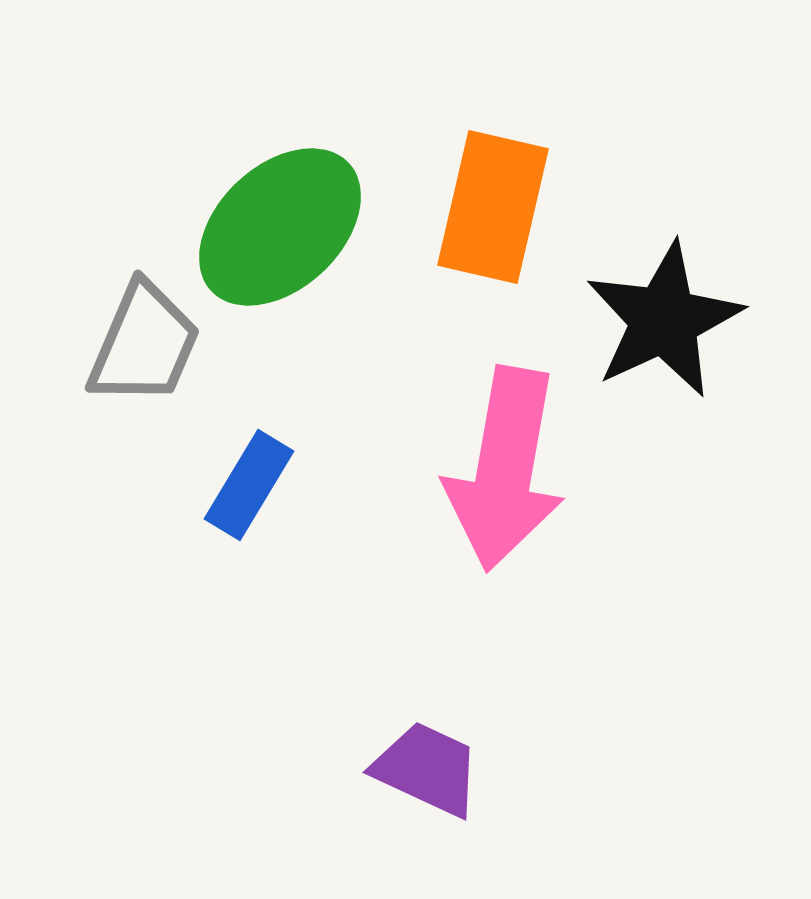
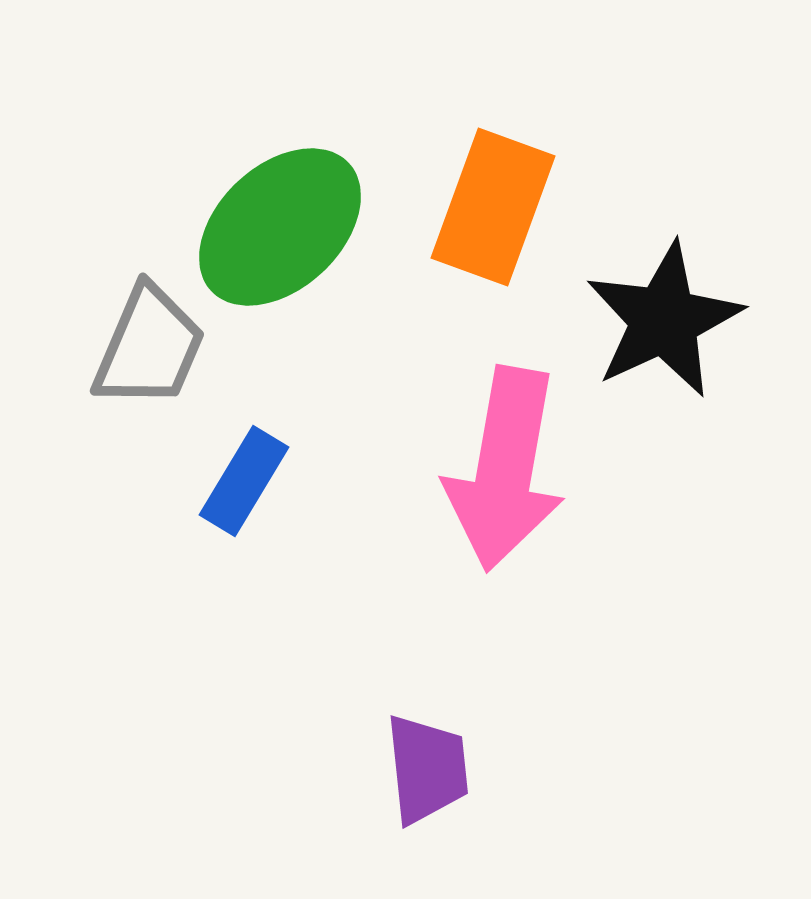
orange rectangle: rotated 7 degrees clockwise
gray trapezoid: moved 5 px right, 3 px down
blue rectangle: moved 5 px left, 4 px up
purple trapezoid: rotated 59 degrees clockwise
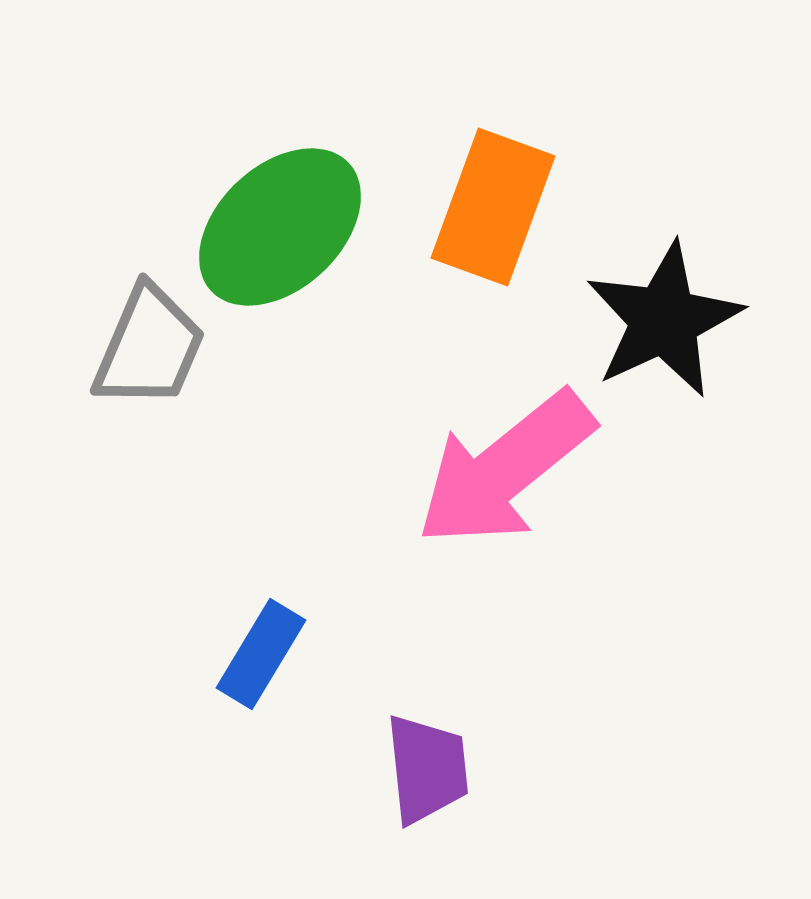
pink arrow: rotated 41 degrees clockwise
blue rectangle: moved 17 px right, 173 px down
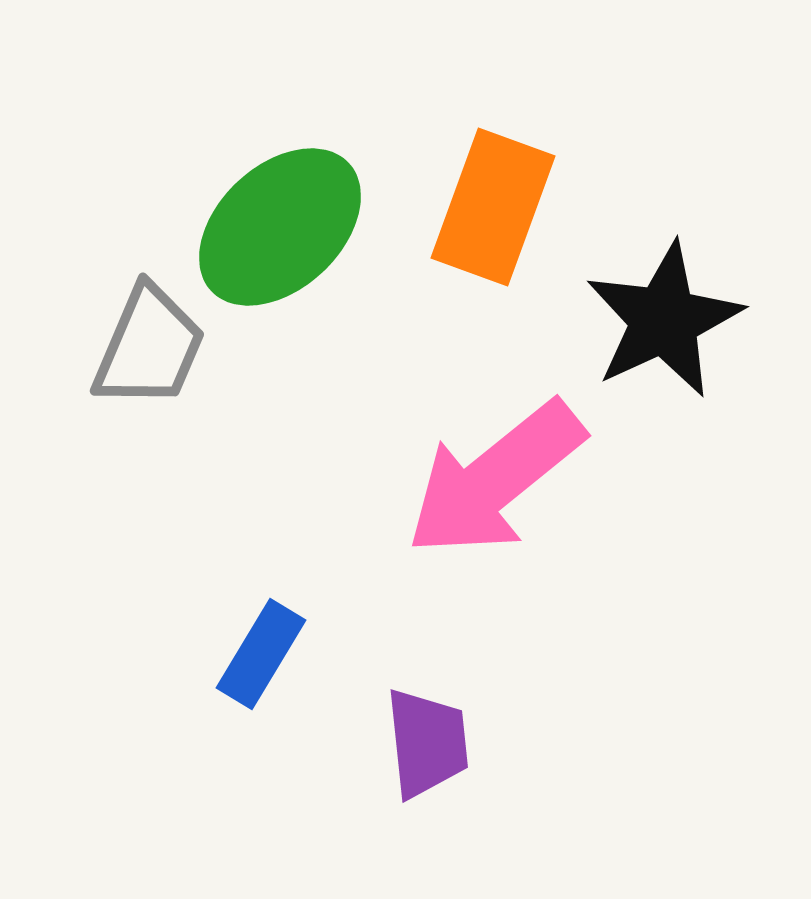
pink arrow: moved 10 px left, 10 px down
purple trapezoid: moved 26 px up
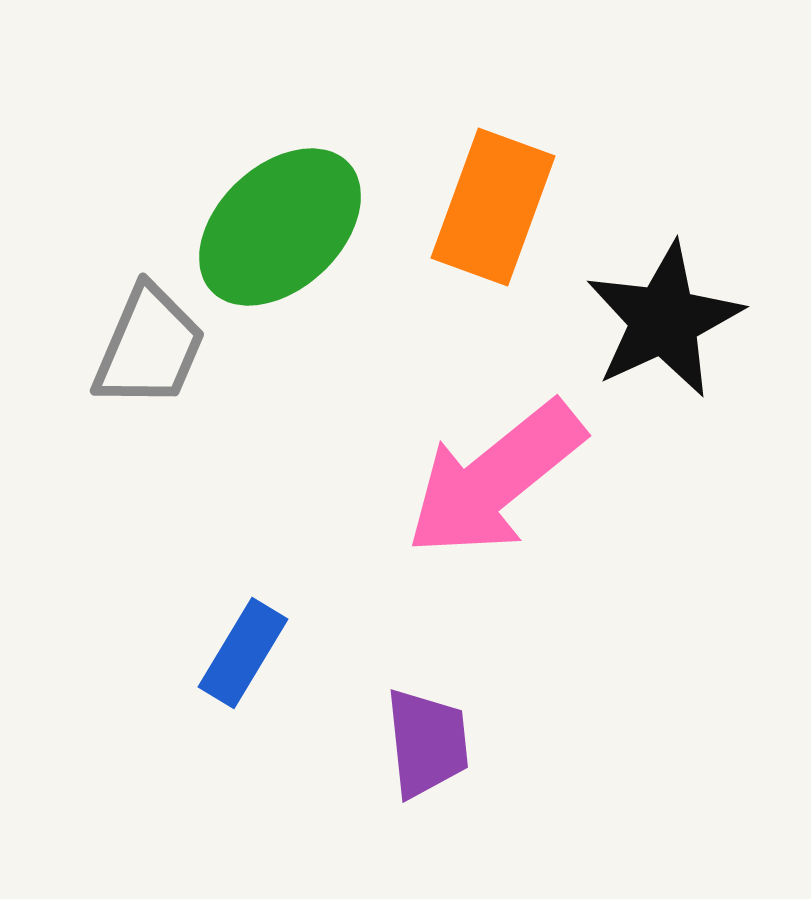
blue rectangle: moved 18 px left, 1 px up
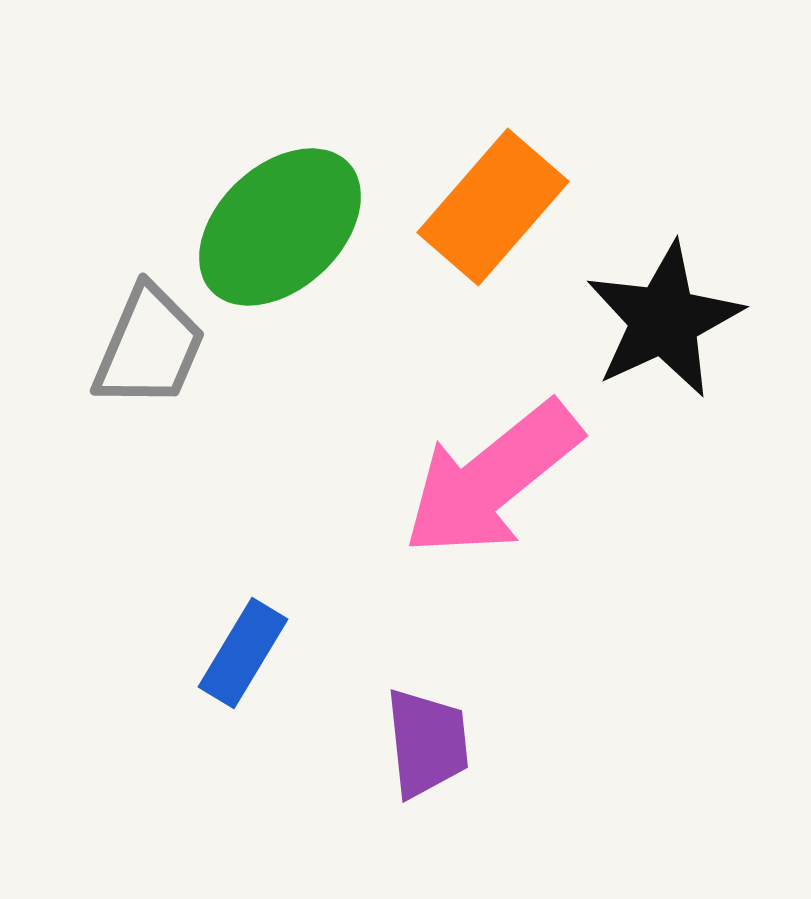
orange rectangle: rotated 21 degrees clockwise
pink arrow: moved 3 px left
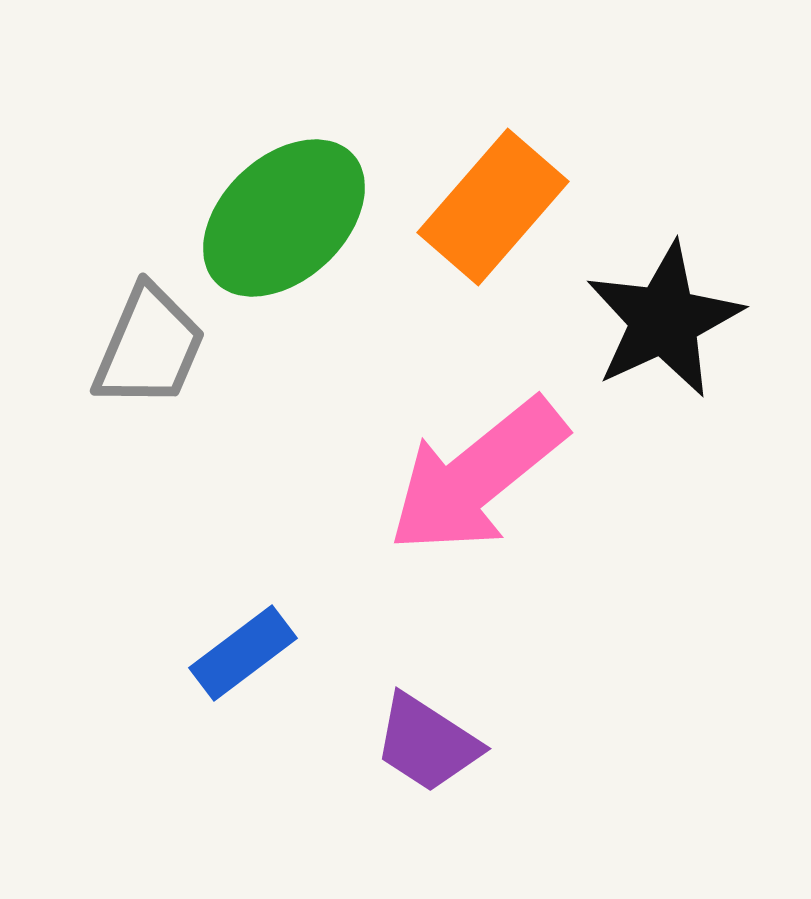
green ellipse: moved 4 px right, 9 px up
pink arrow: moved 15 px left, 3 px up
blue rectangle: rotated 22 degrees clockwise
purple trapezoid: rotated 129 degrees clockwise
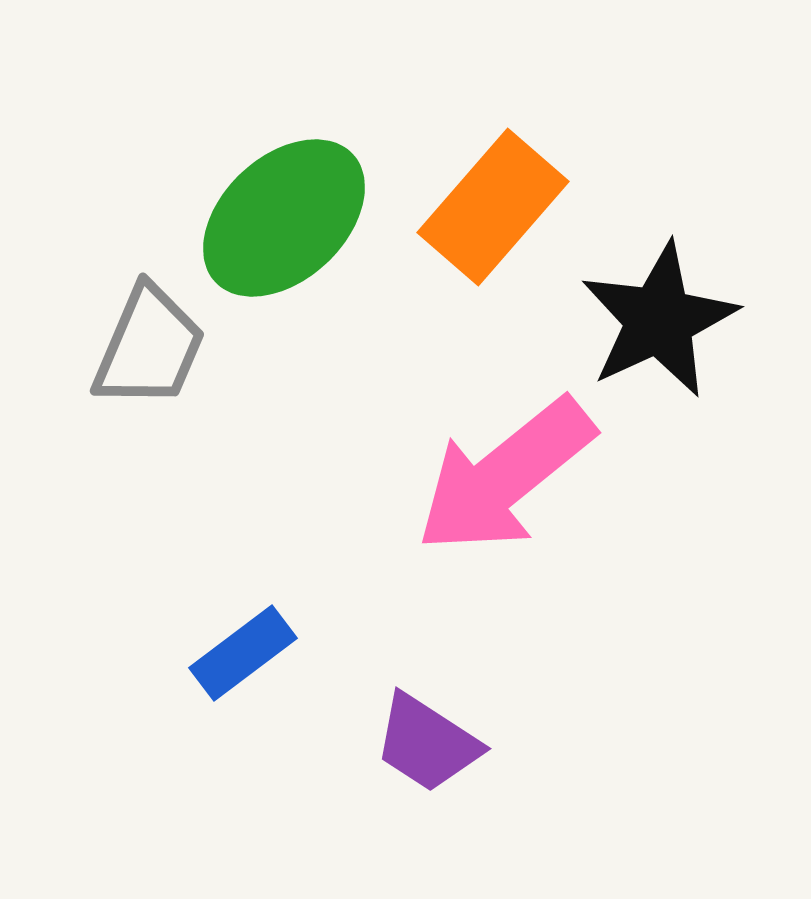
black star: moved 5 px left
pink arrow: moved 28 px right
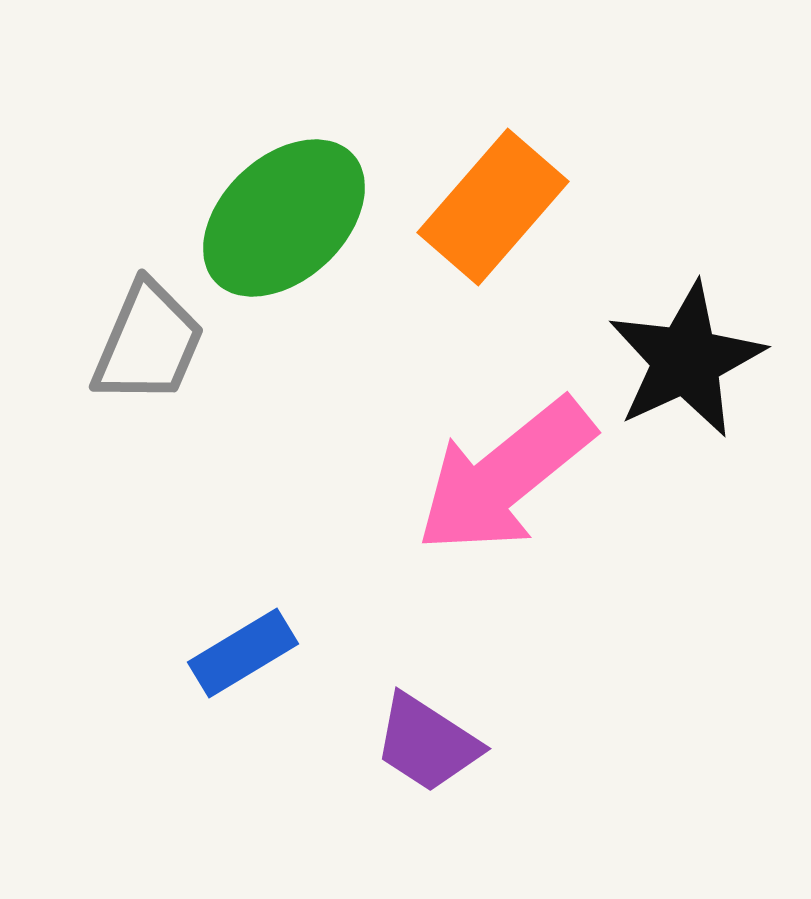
black star: moved 27 px right, 40 px down
gray trapezoid: moved 1 px left, 4 px up
blue rectangle: rotated 6 degrees clockwise
